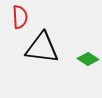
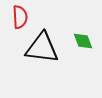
green diamond: moved 5 px left, 18 px up; rotated 35 degrees clockwise
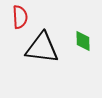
green diamond: rotated 20 degrees clockwise
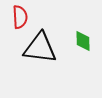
black triangle: moved 2 px left
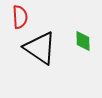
black triangle: rotated 27 degrees clockwise
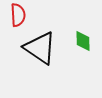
red semicircle: moved 2 px left, 2 px up
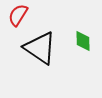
red semicircle: rotated 145 degrees counterclockwise
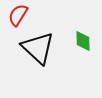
black triangle: moved 2 px left; rotated 9 degrees clockwise
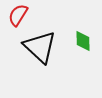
black triangle: moved 2 px right, 1 px up
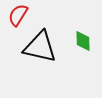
black triangle: rotated 30 degrees counterclockwise
